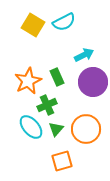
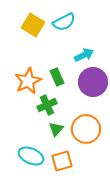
cyan ellipse: moved 29 px down; rotated 25 degrees counterclockwise
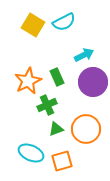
green triangle: rotated 28 degrees clockwise
cyan ellipse: moved 3 px up
